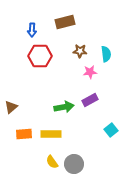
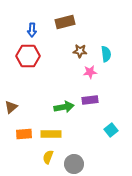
red hexagon: moved 12 px left
purple rectangle: rotated 21 degrees clockwise
yellow semicircle: moved 4 px left, 5 px up; rotated 56 degrees clockwise
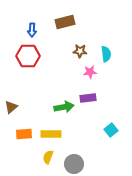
purple rectangle: moved 2 px left, 2 px up
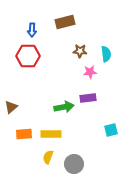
cyan square: rotated 24 degrees clockwise
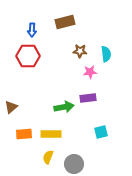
cyan square: moved 10 px left, 2 px down
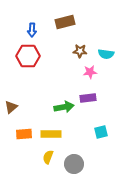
cyan semicircle: rotated 105 degrees clockwise
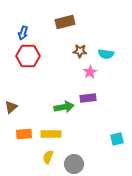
blue arrow: moved 9 px left, 3 px down; rotated 16 degrees clockwise
pink star: rotated 24 degrees counterclockwise
cyan square: moved 16 px right, 7 px down
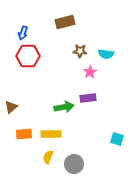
cyan square: rotated 32 degrees clockwise
